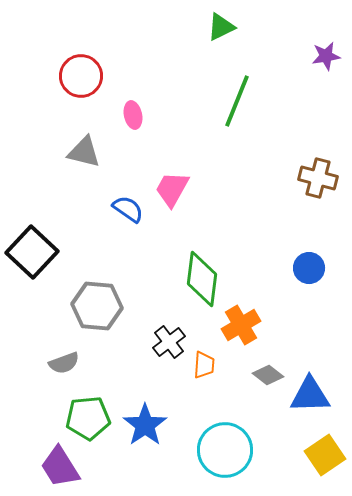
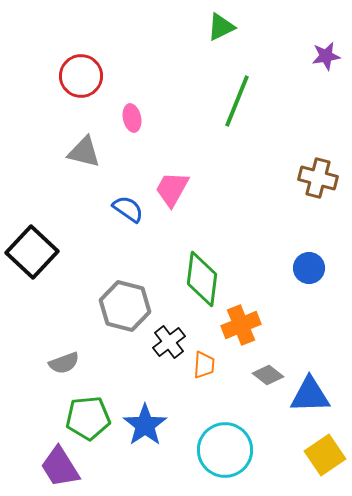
pink ellipse: moved 1 px left, 3 px down
gray hexagon: moved 28 px right; rotated 9 degrees clockwise
orange cross: rotated 9 degrees clockwise
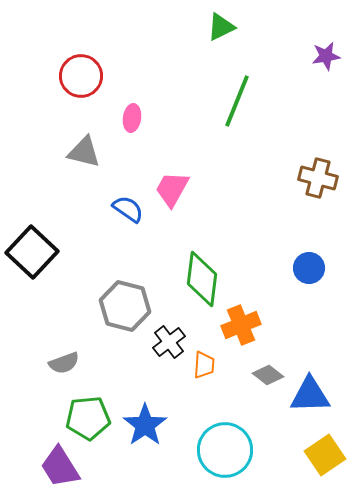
pink ellipse: rotated 20 degrees clockwise
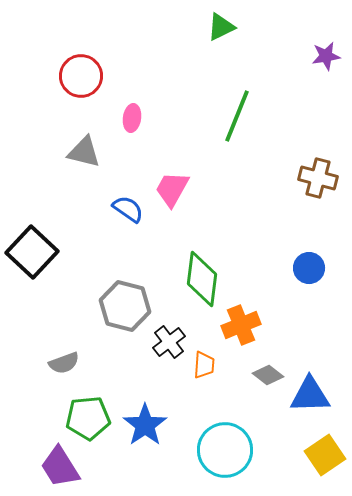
green line: moved 15 px down
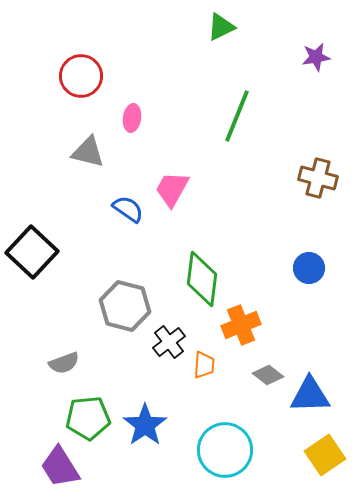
purple star: moved 10 px left, 1 px down
gray triangle: moved 4 px right
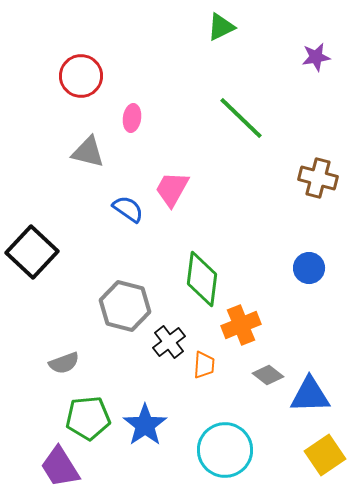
green line: moved 4 px right, 2 px down; rotated 68 degrees counterclockwise
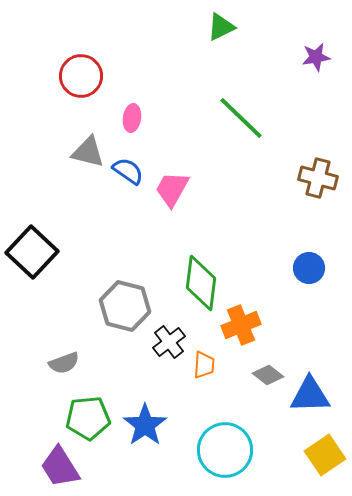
blue semicircle: moved 38 px up
green diamond: moved 1 px left, 4 px down
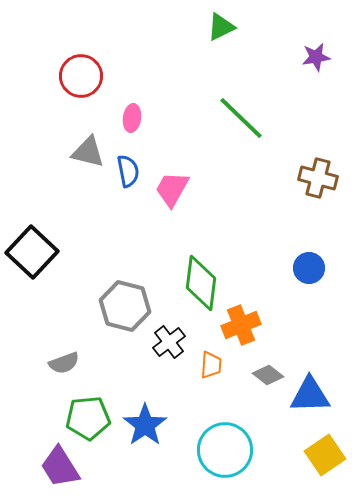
blue semicircle: rotated 44 degrees clockwise
orange trapezoid: moved 7 px right
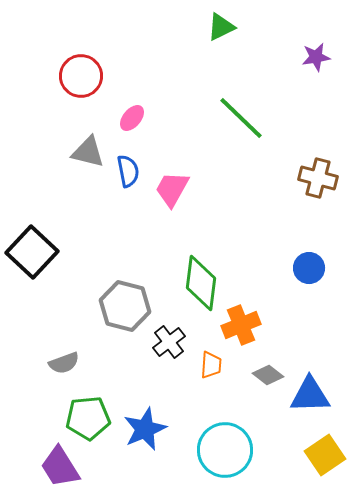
pink ellipse: rotated 32 degrees clockwise
blue star: moved 4 px down; rotated 12 degrees clockwise
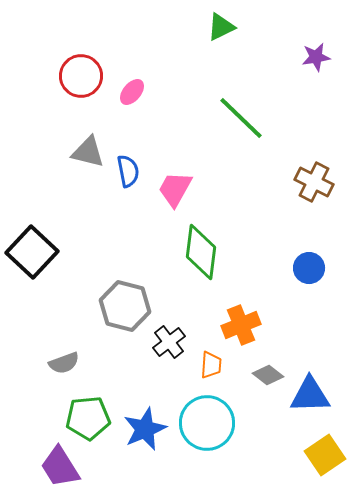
pink ellipse: moved 26 px up
brown cross: moved 4 px left, 4 px down; rotated 12 degrees clockwise
pink trapezoid: moved 3 px right
green diamond: moved 31 px up
cyan circle: moved 18 px left, 27 px up
